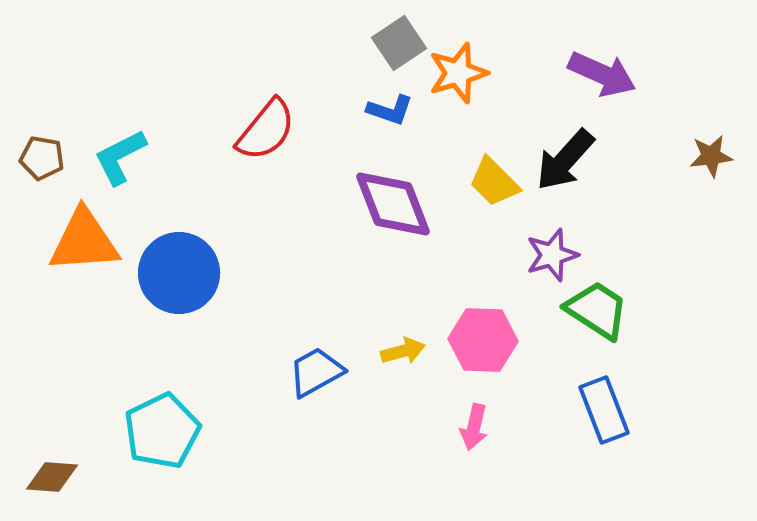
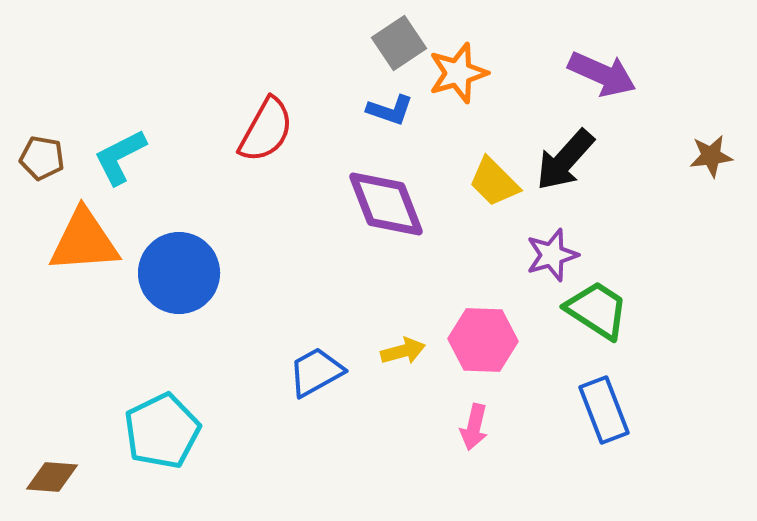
red semicircle: rotated 10 degrees counterclockwise
purple diamond: moved 7 px left
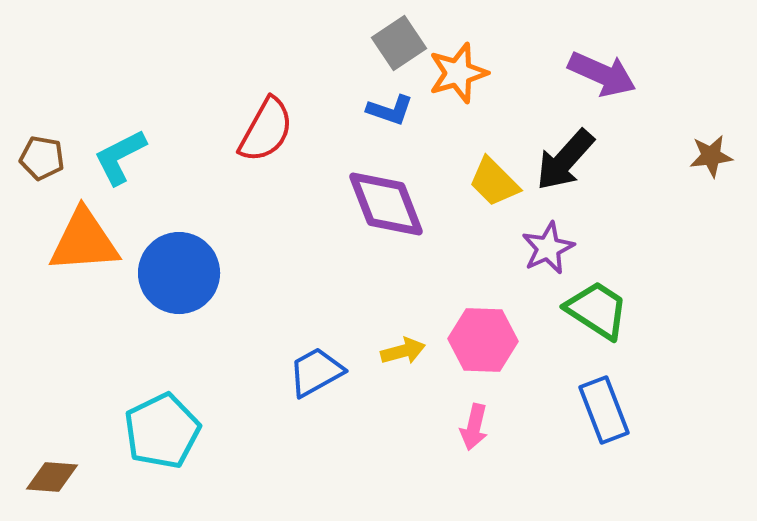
purple star: moved 4 px left, 7 px up; rotated 8 degrees counterclockwise
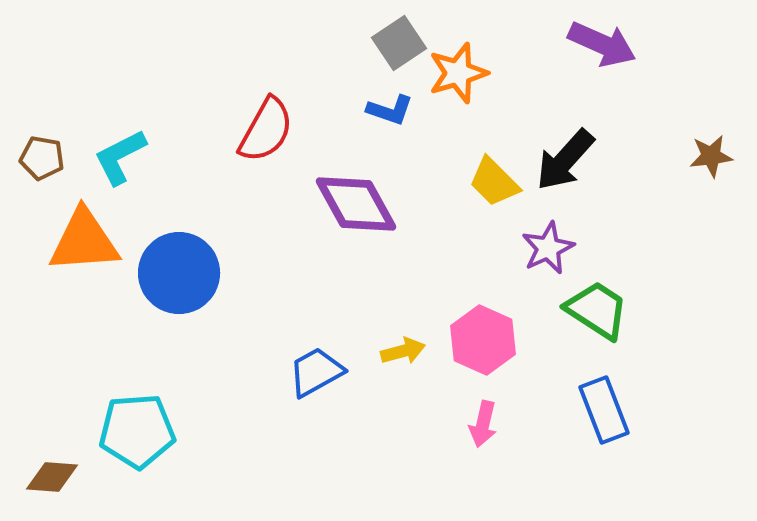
purple arrow: moved 30 px up
purple diamond: moved 30 px left; rotated 8 degrees counterclockwise
pink hexagon: rotated 22 degrees clockwise
pink arrow: moved 9 px right, 3 px up
cyan pentagon: moved 25 px left; rotated 22 degrees clockwise
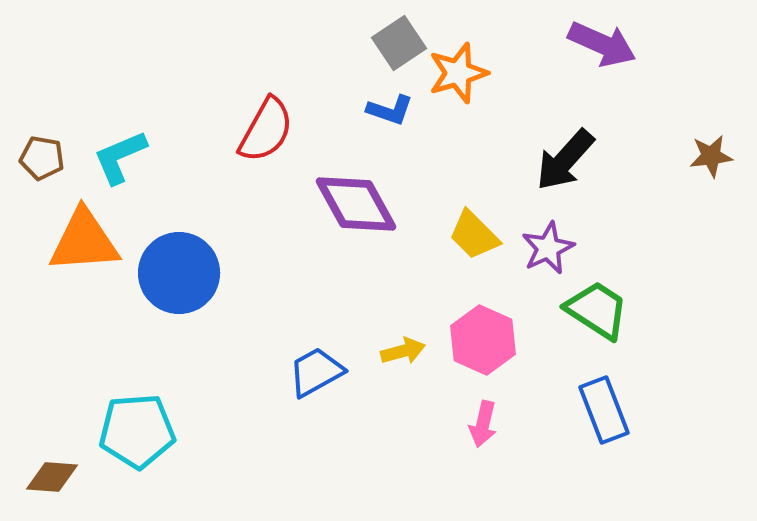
cyan L-shape: rotated 4 degrees clockwise
yellow trapezoid: moved 20 px left, 53 px down
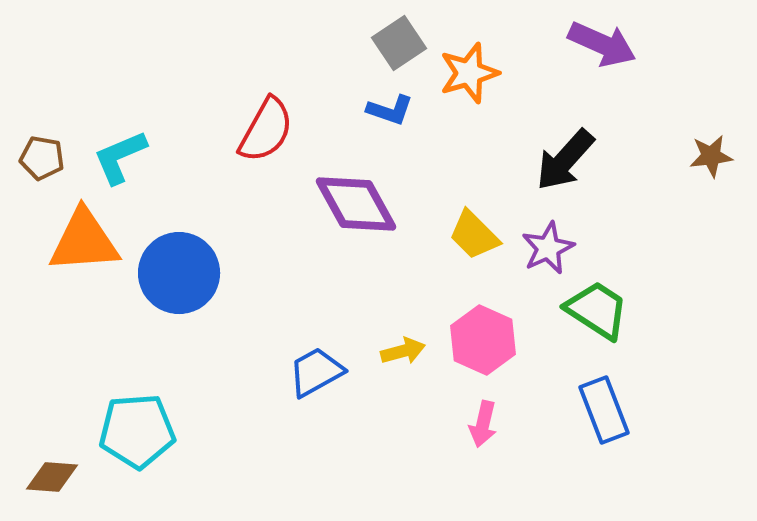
orange star: moved 11 px right
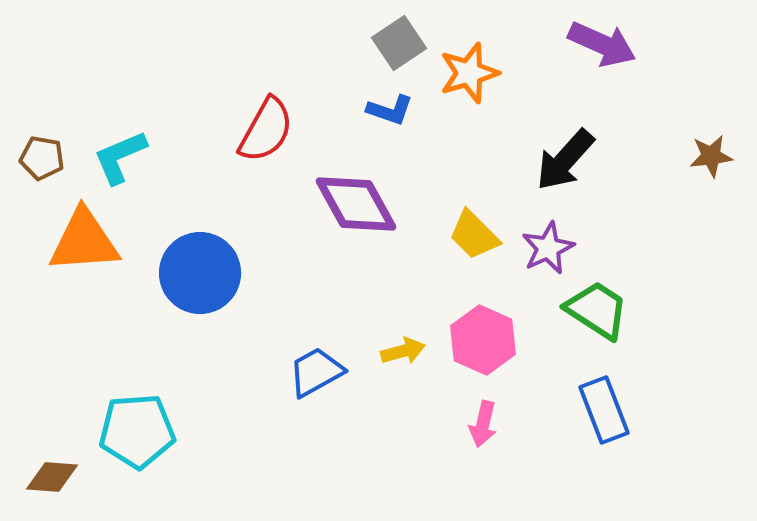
blue circle: moved 21 px right
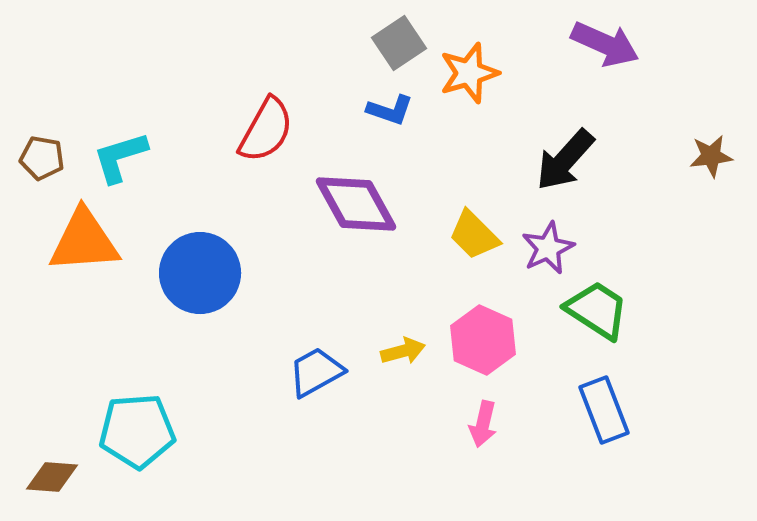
purple arrow: moved 3 px right
cyan L-shape: rotated 6 degrees clockwise
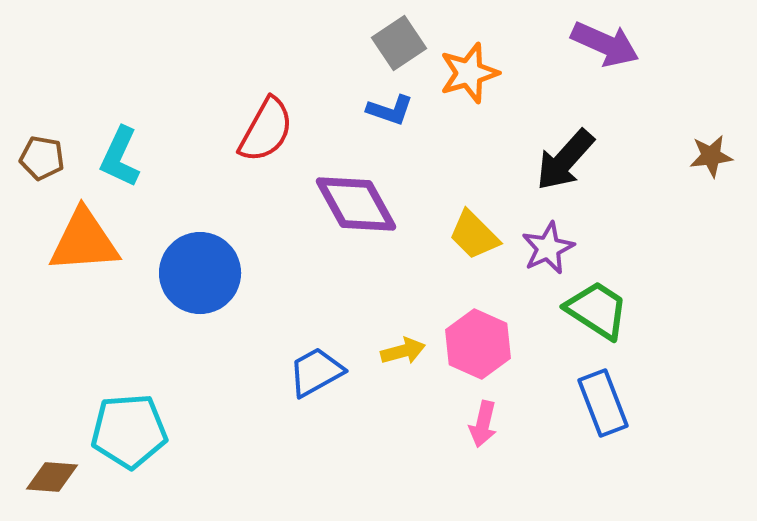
cyan L-shape: rotated 48 degrees counterclockwise
pink hexagon: moved 5 px left, 4 px down
blue rectangle: moved 1 px left, 7 px up
cyan pentagon: moved 8 px left
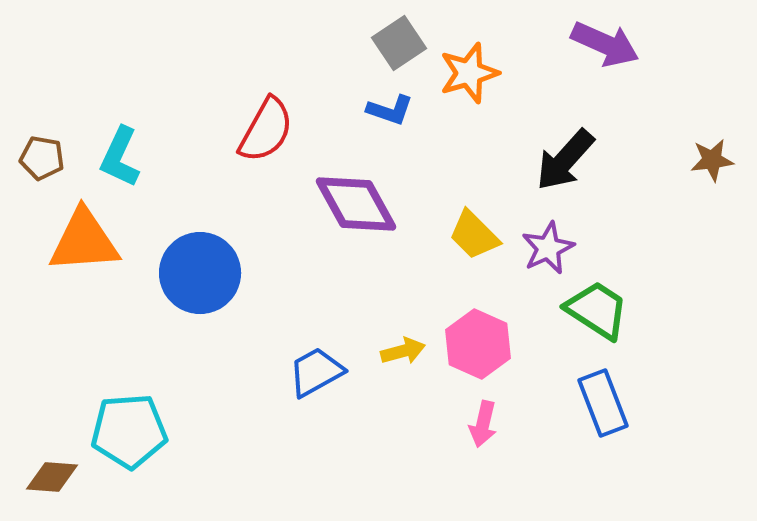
brown star: moved 1 px right, 4 px down
